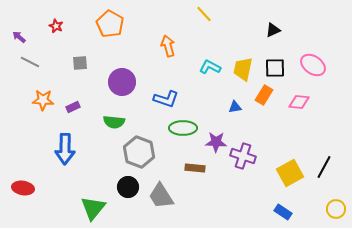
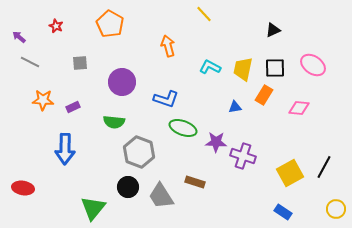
pink diamond: moved 6 px down
green ellipse: rotated 20 degrees clockwise
brown rectangle: moved 14 px down; rotated 12 degrees clockwise
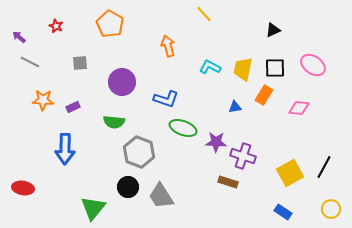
brown rectangle: moved 33 px right
yellow circle: moved 5 px left
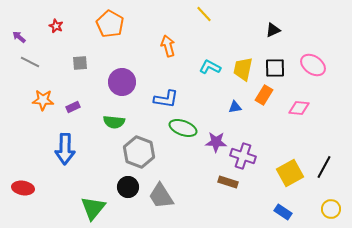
blue L-shape: rotated 10 degrees counterclockwise
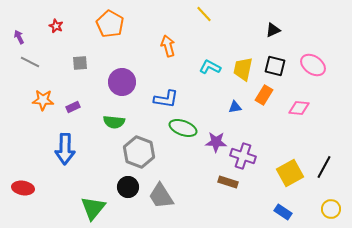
purple arrow: rotated 24 degrees clockwise
black square: moved 2 px up; rotated 15 degrees clockwise
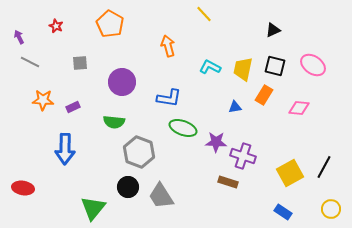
blue L-shape: moved 3 px right, 1 px up
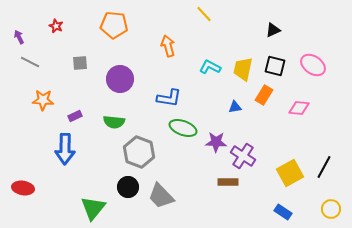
orange pentagon: moved 4 px right, 1 px down; rotated 24 degrees counterclockwise
purple circle: moved 2 px left, 3 px up
purple rectangle: moved 2 px right, 9 px down
purple cross: rotated 15 degrees clockwise
brown rectangle: rotated 18 degrees counterclockwise
gray trapezoid: rotated 12 degrees counterclockwise
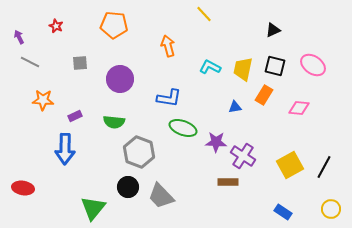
yellow square: moved 8 px up
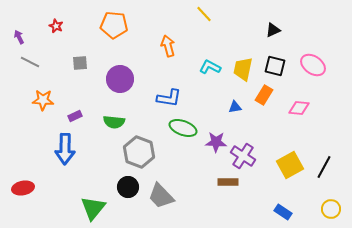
red ellipse: rotated 20 degrees counterclockwise
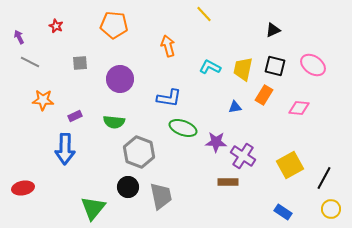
black line: moved 11 px down
gray trapezoid: rotated 148 degrees counterclockwise
